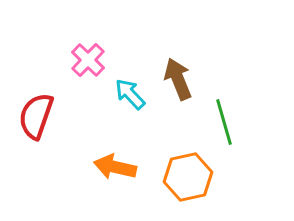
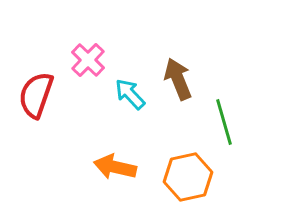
red semicircle: moved 21 px up
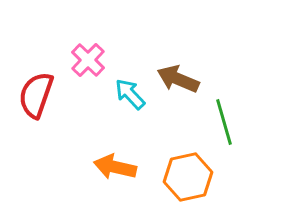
brown arrow: rotated 45 degrees counterclockwise
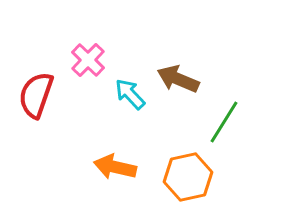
green line: rotated 48 degrees clockwise
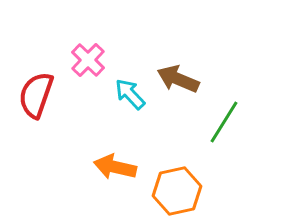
orange hexagon: moved 11 px left, 14 px down
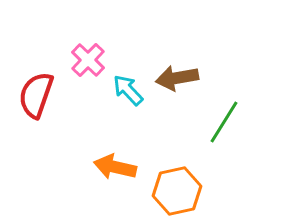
brown arrow: moved 1 px left, 1 px up; rotated 33 degrees counterclockwise
cyan arrow: moved 2 px left, 4 px up
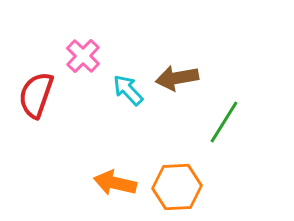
pink cross: moved 5 px left, 4 px up
orange arrow: moved 16 px down
orange hexagon: moved 4 px up; rotated 9 degrees clockwise
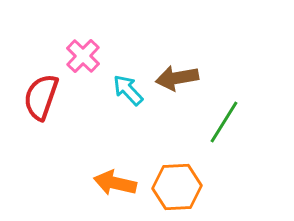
red semicircle: moved 5 px right, 2 px down
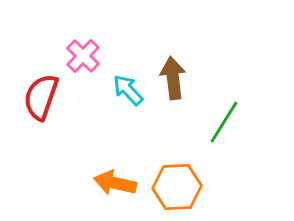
brown arrow: moved 4 px left; rotated 93 degrees clockwise
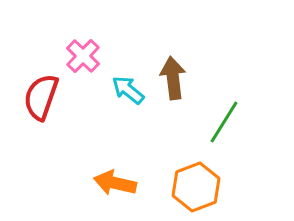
cyan arrow: rotated 8 degrees counterclockwise
orange hexagon: moved 19 px right; rotated 18 degrees counterclockwise
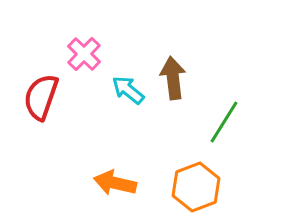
pink cross: moved 1 px right, 2 px up
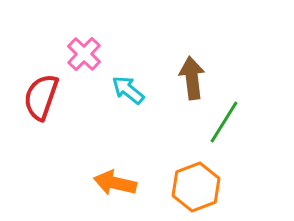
brown arrow: moved 19 px right
